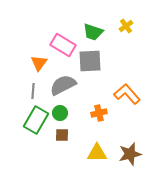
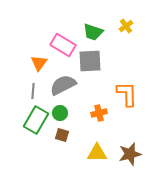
orange L-shape: rotated 40 degrees clockwise
brown square: rotated 16 degrees clockwise
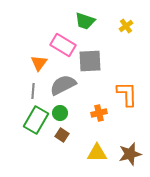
green trapezoid: moved 8 px left, 11 px up
brown square: rotated 16 degrees clockwise
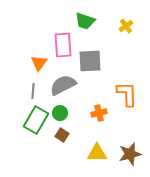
pink rectangle: rotated 55 degrees clockwise
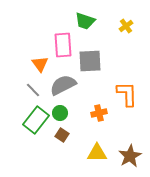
orange triangle: moved 1 px right, 1 px down; rotated 12 degrees counterclockwise
gray line: moved 1 px up; rotated 49 degrees counterclockwise
green rectangle: rotated 8 degrees clockwise
brown star: moved 2 px down; rotated 15 degrees counterclockwise
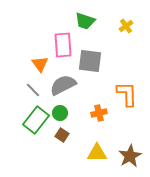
gray square: rotated 10 degrees clockwise
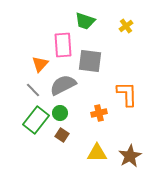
orange triangle: rotated 18 degrees clockwise
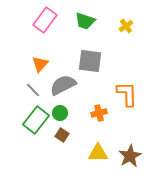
pink rectangle: moved 18 px left, 25 px up; rotated 40 degrees clockwise
yellow triangle: moved 1 px right
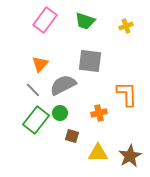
yellow cross: rotated 16 degrees clockwise
brown square: moved 10 px right, 1 px down; rotated 16 degrees counterclockwise
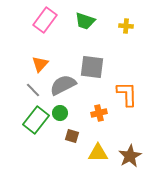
yellow cross: rotated 24 degrees clockwise
gray square: moved 2 px right, 6 px down
